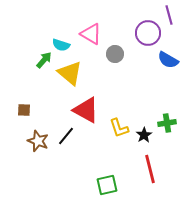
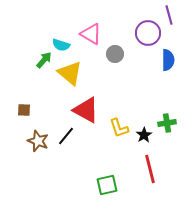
blue semicircle: rotated 120 degrees counterclockwise
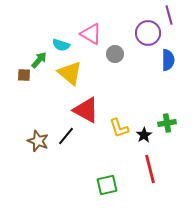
green arrow: moved 5 px left
brown square: moved 35 px up
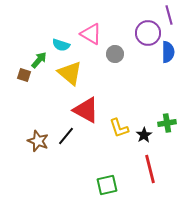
blue semicircle: moved 8 px up
brown square: rotated 16 degrees clockwise
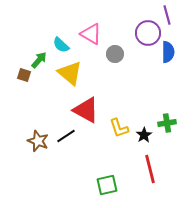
purple line: moved 2 px left
cyan semicircle: rotated 24 degrees clockwise
black line: rotated 18 degrees clockwise
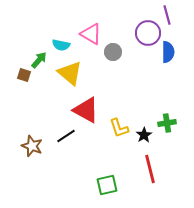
cyan semicircle: rotated 30 degrees counterclockwise
gray circle: moved 2 px left, 2 px up
brown star: moved 6 px left, 5 px down
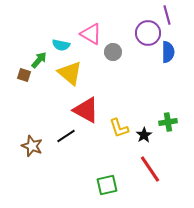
green cross: moved 1 px right, 1 px up
red line: rotated 20 degrees counterclockwise
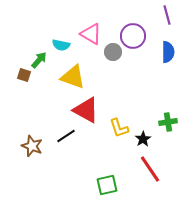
purple circle: moved 15 px left, 3 px down
yellow triangle: moved 3 px right, 4 px down; rotated 20 degrees counterclockwise
black star: moved 1 px left, 4 px down
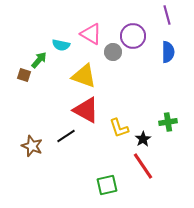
yellow triangle: moved 11 px right, 1 px up
red line: moved 7 px left, 3 px up
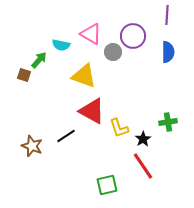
purple line: rotated 18 degrees clockwise
red triangle: moved 6 px right, 1 px down
